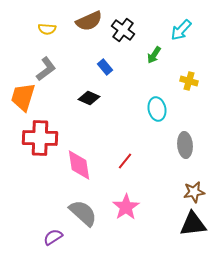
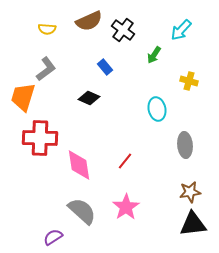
brown star: moved 4 px left
gray semicircle: moved 1 px left, 2 px up
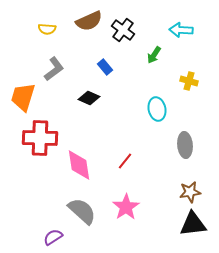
cyan arrow: rotated 50 degrees clockwise
gray L-shape: moved 8 px right
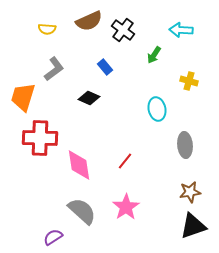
black triangle: moved 2 px down; rotated 12 degrees counterclockwise
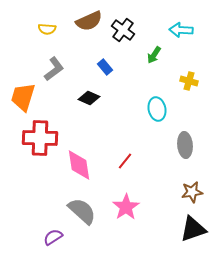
brown star: moved 2 px right
black triangle: moved 3 px down
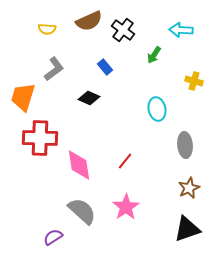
yellow cross: moved 5 px right
brown star: moved 3 px left, 4 px up; rotated 15 degrees counterclockwise
black triangle: moved 6 px left
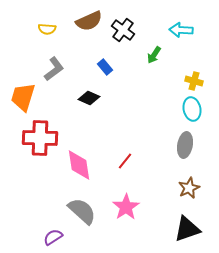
cyan ellipse: moved 35 px right
gray ellipse: rotated 15 degrees clockwise
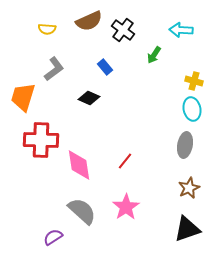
red cross: moved 1 px right, 2 px down
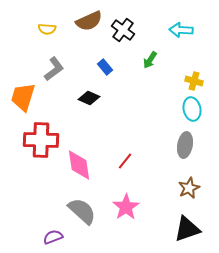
green arrow: moved 4 px left, 5 px down
purple semicircle: rotated 12 degrees clockwise
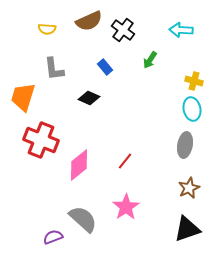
gray L-shape: rotated 120 degrees clockwise
red cross: rotated 20 degrees clockwise
pink diamond: rotated 60 degrees clockwise
gray semicircle: moved 1 px right, 8 px down
